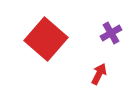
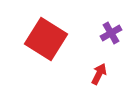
red square: rotated 9 degrees counterclockwise
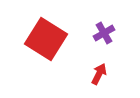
purple cross: moved 7 px left
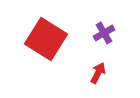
red arrow: moved 1 px left, 1 px up
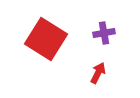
purple cross: rotated 20 degrees clockwise
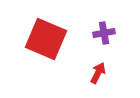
red square: rotated 9 degrees counterclockwise
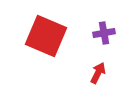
red square: moved 3 px up
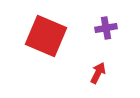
purple cross: moved 2 px right, 5 px up
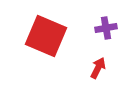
red arrow: moved 5 px up
